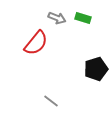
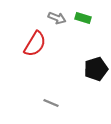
red semicircle: moved 1 px left, 1 px down; rotated 8 degrees counterclockwise
gray line: moved 2 px down; rotated 14 degrees counterclockwise
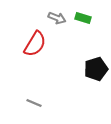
gray line: moved 17 px left
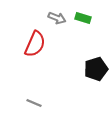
red semicircle: rotated 8 degrees counterclockwise
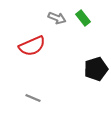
green rectangle: rotated 35 degrees clockwise
red semicircle: moved 3 px left, 2 px down; rotated 44 degrees clockwise
gray line: moved 1 px left, 5 px up
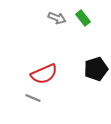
red semicircle: moved 12 px right, 28 px down
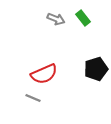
gray arrow: moved 1 px left, 1 px down
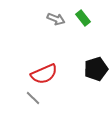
gray line: rotated 21 degrees clockwise
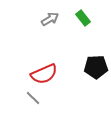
gray arrow: moved 6 px left; rotated 54 degrees counterclockwise
black pentagon: moved 2 px up; rotated 15 degrees clockwise
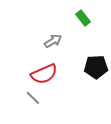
gray arrow: moved 3 px right, 22 px down
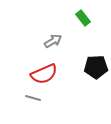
gray line: rotated 28 degrees counterclockwise
